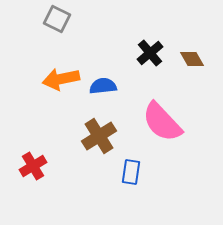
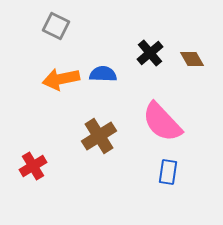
gray square: moved 1 px left, 7 px down
blue semicircle: moved 12 px up; rotated 8 degrees clockwise
blue rectangle: moved 37 px right
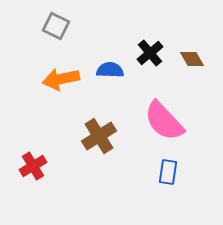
blue semicircle: moved 7 px right, 4 px up
pink semicircle: moved 2 px right, 1 px up
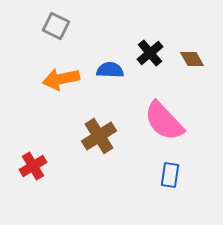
blue rectangle: moved 2 px right, 3 px down
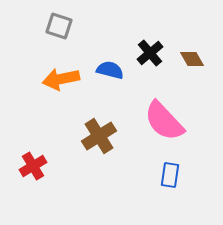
gray square: moved 3 px right; rotated 8 degrees counterclockwise
blue semicircle: rotated 12 degrees clockwise
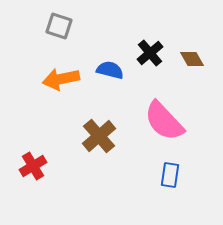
brown cross: rotated 8 degrees counterclockwise
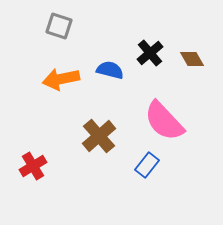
blue rectangle: moved 23 px left, 10 px up; rotated 30 degrees clockwise
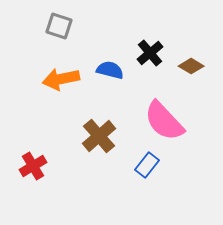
brown diamond: moved 1 px left, 7 px down; rotated 30 degrees counterclockwise
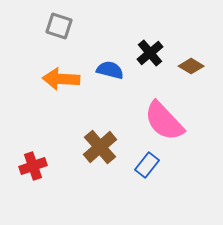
orange arrow: rotated 15 degrees clockwise
brown cross: moved 1 px right, 11 px down
red cross: rotated 12 degrees clockwise
